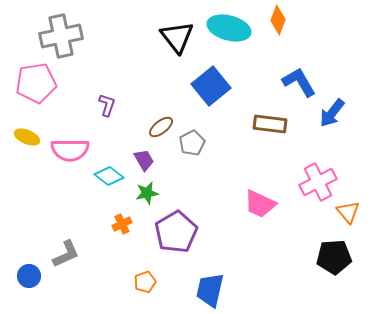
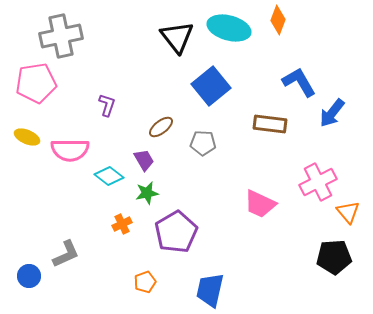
gray pentagon: moved 11 px right; rotated 30 degrees clockwise
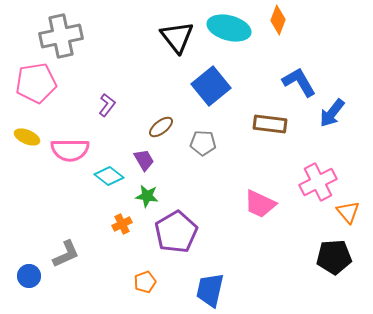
purple L-shape: rotated 20 degrees clockwise
green star: moved 3 px down; rotated 20 degrees clockwise
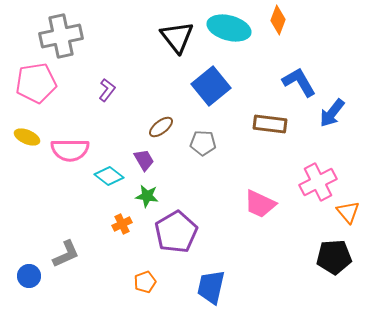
purple L-shape: moved 15 px up
blue trapezoid: moved 1 px right, 3 px up
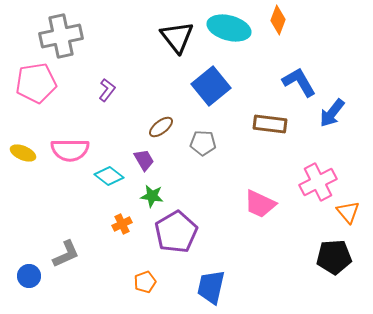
yellow ellipse: moved 4 px left, 16 px down
green star: moved 5 px right
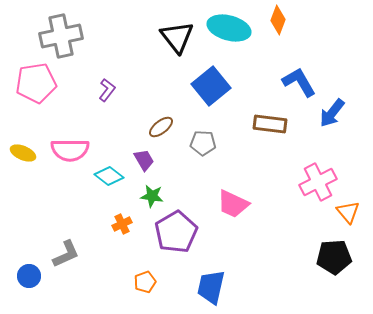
pink trapezoid: moved 27 px left
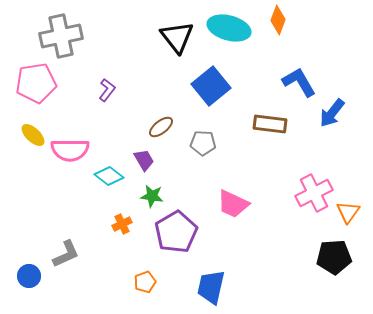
yellow ellipse: moved 10 px right, 18 px up; rotated 20 degrees clockwise
pink cross: moved 4 px left, 11 px down
orange triangle: rotated 15 degrees clockwise
